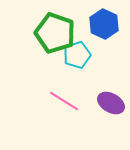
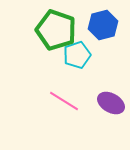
blue hexagon: moved 1 px left, 1 px down; rotated 20 degrees clockwise
green pentagon: moved 1 px right, 3 px up
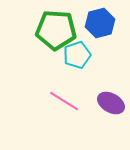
blue hexagon: moved 3 px left, 2 px up
green pentagon: rotated 15 degrees counterclockwise
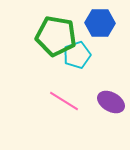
blue hexagon: rotated 16 degrees clockwise
green pentagon: moved 6 px down; rotated 6 degrees clockwise
purple ellipse: moved 1 px up
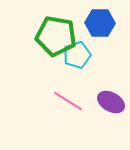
pink line: moved 4 px right
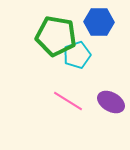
blue hexagon: moved 1 px left, 1 px up
